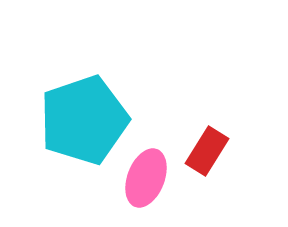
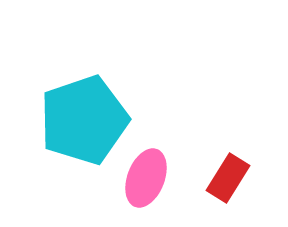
red rectangle: moved 21 px right, 27 px down
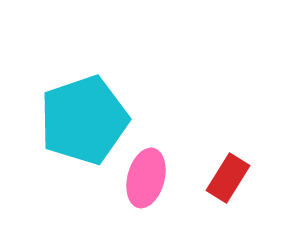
pink ellipse: rotated 6 degrees counterclockwise
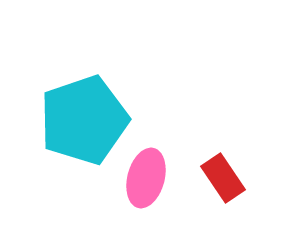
red rectangle: moved 5 px left; rotated 66 degrees counterclockwise
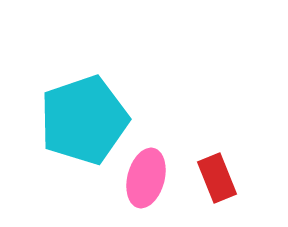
red rectangle: moved 6 px left; rotated 12 degrees clockwise
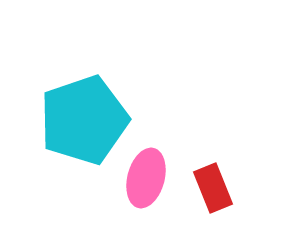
red rectangle: moved 4 px left, 10 px down
